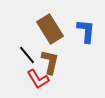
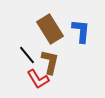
blue L-shape: moved 5 px left
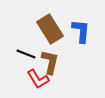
black line: moved 1 px left, 1 px up; rotated 30 degrees counterclockwise
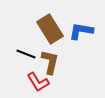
blue L-shape: rotated 85 degrees counterclockwise
red L-shape: moved 3 px down
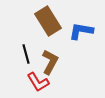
brown rectangle: moved 2 px left, 8 px up
black line: rotated 54 degrees clockwise
brown L-shape: rotated 15 degrees clockwise
